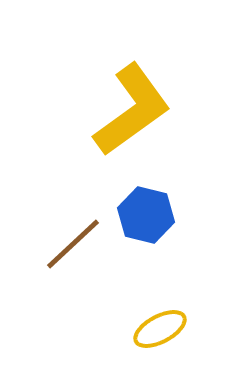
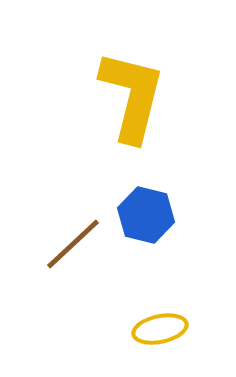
yellow L-shape: moved 14 px up; rotated 40 degrees counterclockwise
yellow ellipse: rotated 16 degrees clockwise
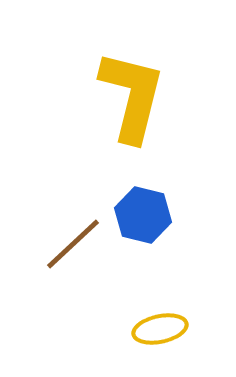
blue hexagon: moved 3 px left
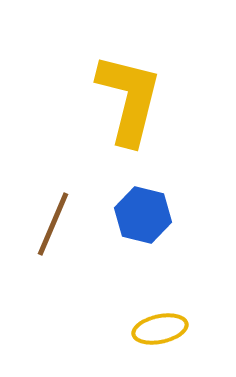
yellow L-shape: moved 3 px left, 3 px down
brown line: moved 20 px left, 20 px up; rotated 24 degrees counterclockwise
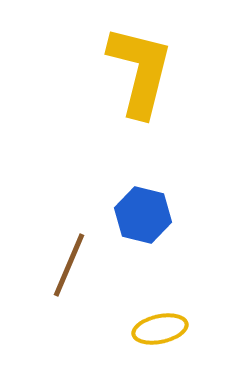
yellow L-shape: moved 11 px right, 28 px up
brown line: moved 16 px right, 41 px down
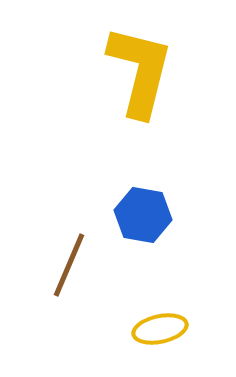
blue hexagon: rotated 4 degrees counterclockwise
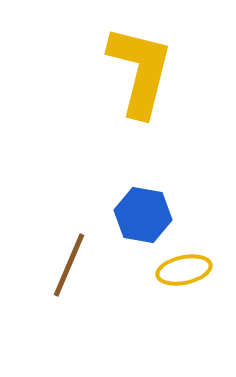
yellow ellipse: moved 24 px right, 59 px up
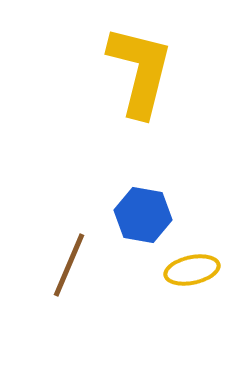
yellow ellipse: moved 8 px right
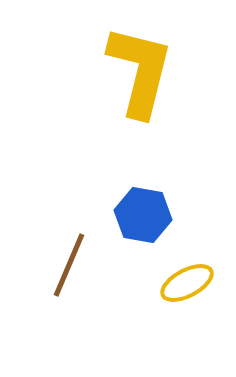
yellow ellipse: moved 5 px left, 13 px down; rotated 16 degrees counterclockwise
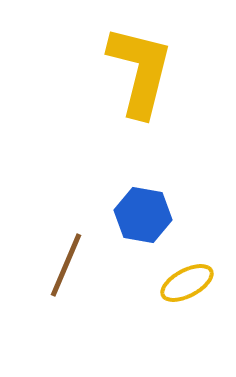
brown line: moved 3 px left
